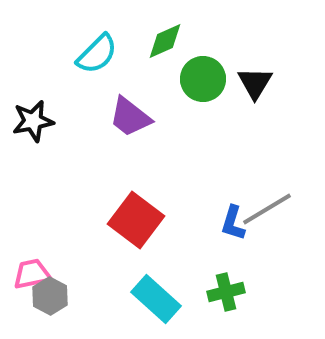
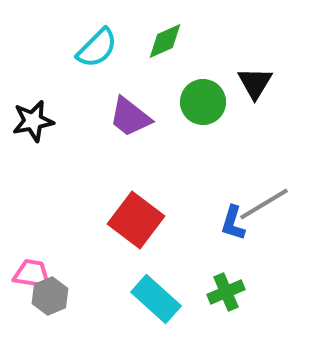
cyan semicircle: moved 6 px up
green circle: moved 23 px down
gray line: moved 3 px left, 5 px up
pink trapezoid: rotated 21 degrees clockwise
green cross: rotated 9 degrees counterclockwise
gray hexagon: rotated 9 degrees clockwise
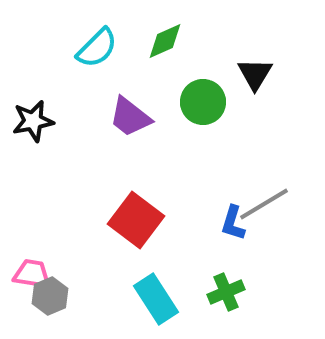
black triangle: moved 9 px up
cyan rectangle: rotated 15 degrees clockwise
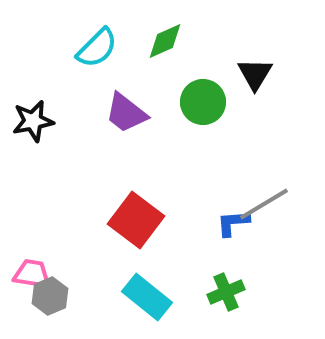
purple trapezoid: moved 4 px left, 4 px up
blue L-shape: rotated 69 degrees clockwise
cyan rectangle: moved 9 px left, 2 px up; rotated 18 degrees counterclockwise
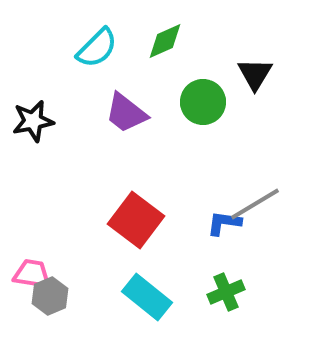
gray line: moved 9 px left
blue L-shape: moved 9 px left; rotated 12 degrees clockwise
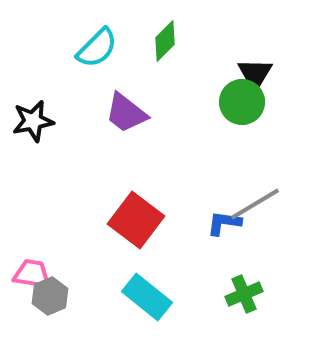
green diamond: rotated 21 degrees counterclockwise
green circle: moved 39 px right
green cross: moved 18 px right, 2 px down
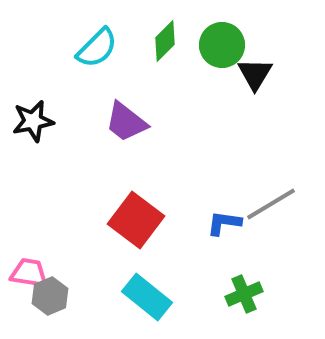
green circle: moved 20 px left, 57 px up
purple trapezoid: moved 9 px down
gray line: moved 16 px right
pink trapezoid: moved 3 px left, 1 px up
